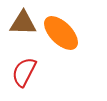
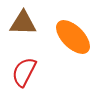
orange ellipse: moved 12 px right, 4 px down
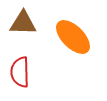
red semicircle: moved 4 px left; rotated 28 degrees counterclockwise
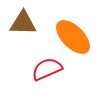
red semicircle: moved 27 px right, 3 px up; rotated 68 degrees clockwise
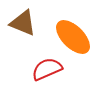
brown triangle: rotated 20 degrees clockwise
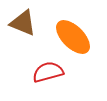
red semicircle: moved 1 px right, 3 px down; rotated 8 degrees clockwise
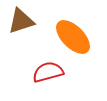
brown triangle: moved 2 px left, 2 px up; rotated 40 degrees counterclockwise
